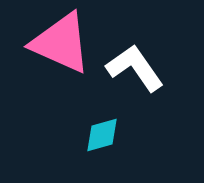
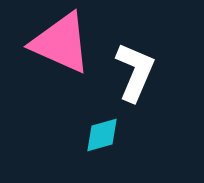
white L-shape: moved 4 px down; rotated 58 degrees clockwise
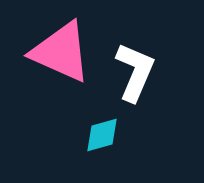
pink triangle: moved 9 px down
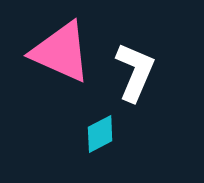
cyan diamond: moved 2 px left, 1 px up; rotated 12 degrees counterclockwise
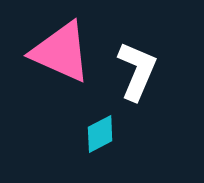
white L-shape: moved 2 px right, 1 px up
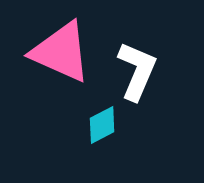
cyan diamond: moved 2 px right, 9 px up
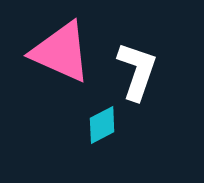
white L-shape: rotated 4 degrees counterclockwise
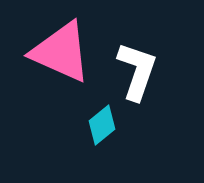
cyan diamond: rotated 12 degrees counterclockwise
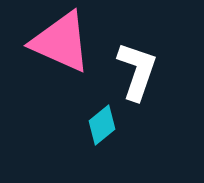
pink triangle: moved 10 px up
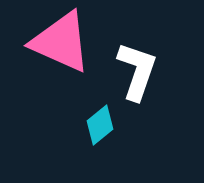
cyan diamond: moved 2 px left
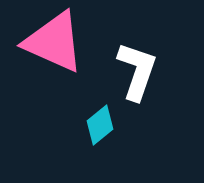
pink triangle: moved 7 px left
